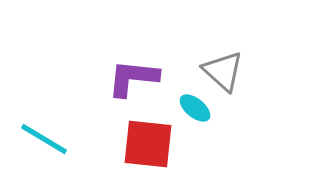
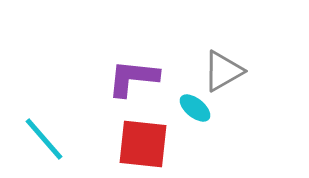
gray triangle: rotated 48 degrees clockwise
cyan line: rotated 18 degrees clockwise
red square: moved 5 px left
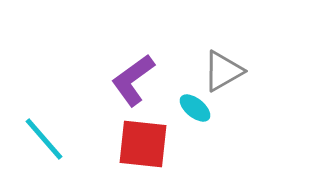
purple L-shape: moved 2 px down; rotated 42 degrees counterclockwise
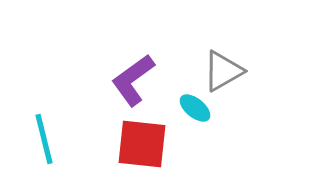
cyan line: rotated 27 degrees clockwise
red square: moved 1 px left
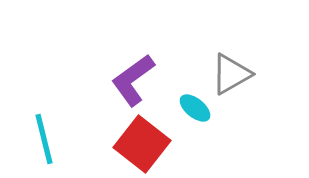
gray triangle: moved 8 px right, 3 px down
red square: rotated 32 degrees clockwise
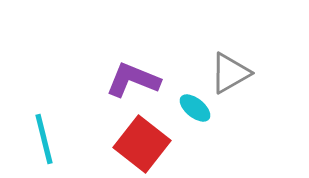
gray triangle: moved 1 px left, 1 px up
purple L-shape: rotated 58 degrees clockwise
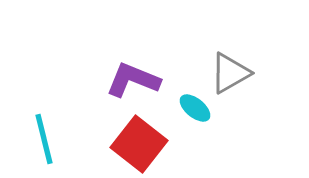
red square: moved 3 px left
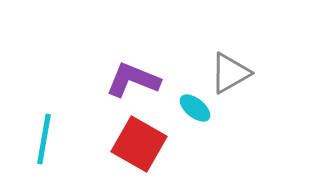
cyan line: rotated 24 degrees clockwise
red square: rotated 8 degrees counterclockwise
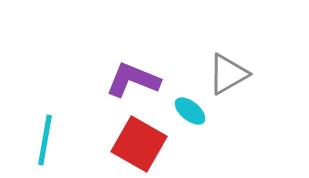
gray triangle: moved 2 px left, 1 px down
cyan ellipse: moved 5 px left, 3 px down
cyan line: moved 1 px right, 1 px down
